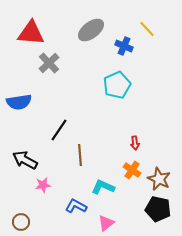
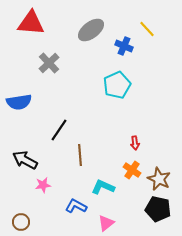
red triangle: moved 10 px up
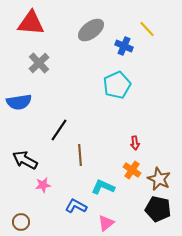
gray cross: moved 10 px left
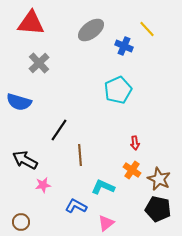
cyan pentagon: moved 1 px right, 5 px down
blue semicircle: rotated 25 degrees clockwise
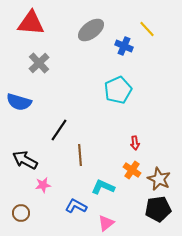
black pentagon: rotated 20 degrees counterclockwise
brown circle: moved 9 px up
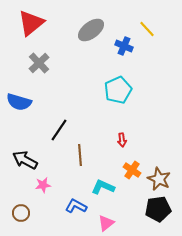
red triangle: rotated 44 degrees counterclockwise
red arrow: moved 13 px left, 3 px up
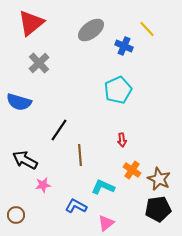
brown circle: moved 5 px left, 2 px down
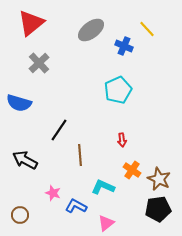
blue semicircle: moved 1 px down
pink star: moved 10 px right, 8 px down; rotated 28 degrees clockwise
brown circle: moved 4 px right
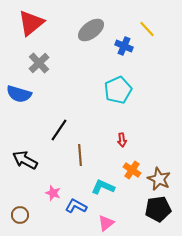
blue semicircle: moved 9 px up
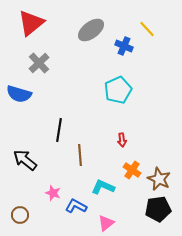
black line: rotated 25 degrees counterclockwise
black arrow: rotated 10 degrees clockwise
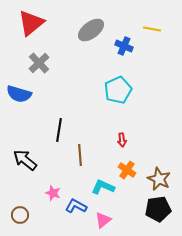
yellow line: moved 5 px right; rotated 36 degrees counterclockwise
orange cross: moved 5 px left
pink triangle: moved 3 px left, 3 px up
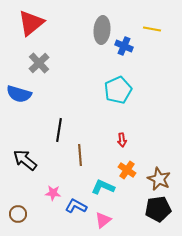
gray ellipse: moved 11 px right; rotated 48 degrees counterclockwise
pink star: rotated 14 degrees counterclockwise
brown circle: moved 2 px left, 1 px up
